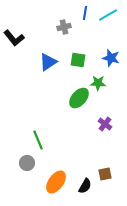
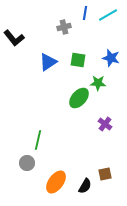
green line: rotated 36 degrees clockwise
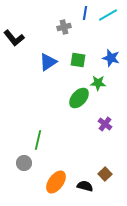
gray circle: moved 3 px left
brown square: rotated 32 degrees counterclockwise
black semicircle: rotated 105 degrees counterclockwise
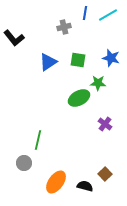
green ellipse: rotated 20 degrees clockwise
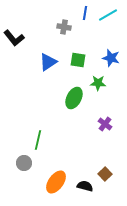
gray cross: rotated 24 degrees clockwise
green ellipse: moved 5 px left; rotated 35 degrees counterclockwise
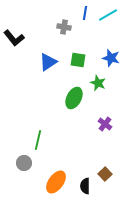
green star: rotated 21 degrees clockwise
black semicircle: rotated 105 degrees counterclockwise
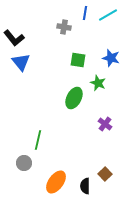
blue triangle: moved 27 px left; rotated 36 degrees counterclockwise
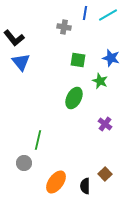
green star: moved 2 px right, 2 px up
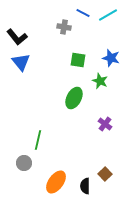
blue line: moved 2 px left; rotated 72 degrees counterclockwise
black L-shape: moved 3 px right, 1 px up
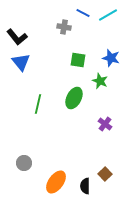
green line: moved 36 px up
